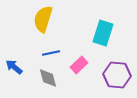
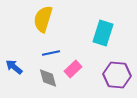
pink rectangle: moved 6 px left, 4 px down
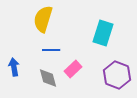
blue line: moved 3 px up; rotated 12 degrees clockwise
blue arrow: rotated 42 degrees clockwise
purple hexagon: rotated 16 degrees clockwise
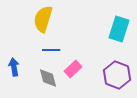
cyan rectangle: moved 16 px right, 4 px up
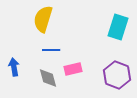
cyan rectangle: moved 1 px left, 2 px up
pink rectangle: rotated 30 degrees clockwise
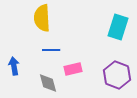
yellow semicircle: moved 1 px left, 1 px up; rotated 20 degrees counterclockwise
blue arrow: moved 1 px up
gray diamond: moved 5 px down
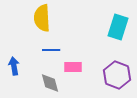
pink rectangle: moved 2 px up; rotated 12 degrees clockwise
gray diamond: moved 2 px right
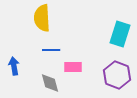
cyan rectangle: moved 2 px right, 7 px down
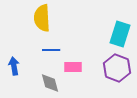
purple hexagon: moved 7 px up
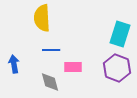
blue arrow: moved 2 px up
gray diamond: moved 1 px up
